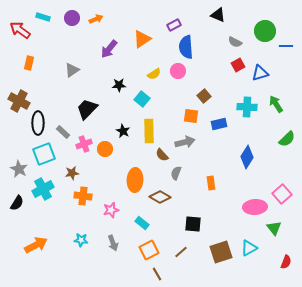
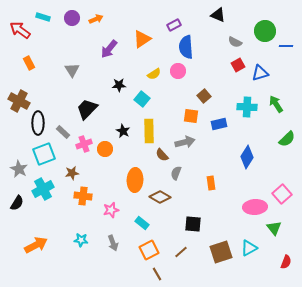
orange rectangle at (29, 63): rotated 40 degrees counterclockwise
gray triangle at (72, 70): rotated 28 degrees counterclockwise
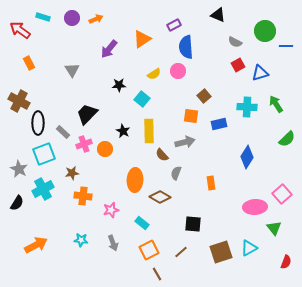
black trapezoid at (87, 109): moved 5 px down
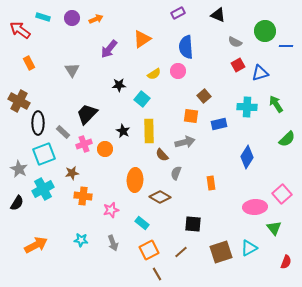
purple rectangle at (174, 25): moved 4 px right, 12 px up
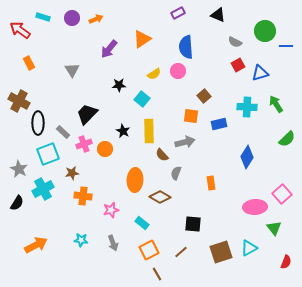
cyan square at (44, 154): moved 4 px right
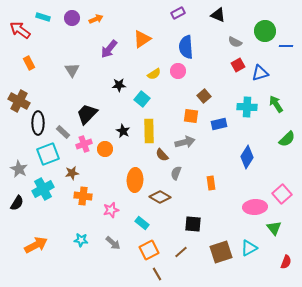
gray arrow at (113, 243): rotated 28 degrees counterclockwise
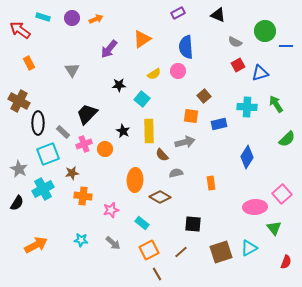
gray semicircle at (176, 173): rotated 56 degrees clockwise
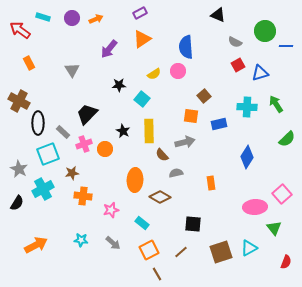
purple rectangle at (178, 13): moved 38 px left
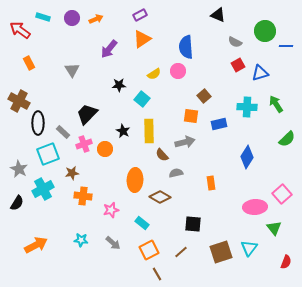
purple rectangle at (140, 13): moved 2 px down
cyan triangle at (249, 248): rotated 24 degrees counterclockwise
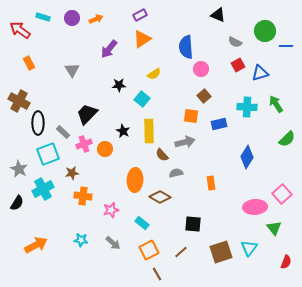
pink circle at (178, 71): moved 23 px right, 2 px up
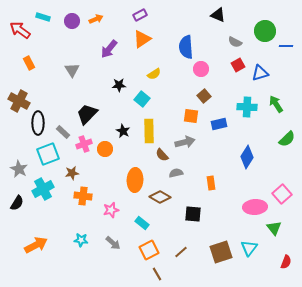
purple circle at (72, 18): moved 3 px down
black square at (193, 224): moved 10 px up
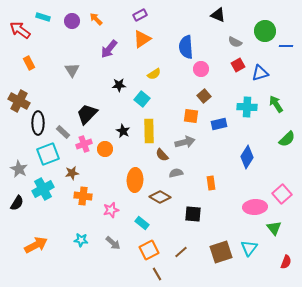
orange arrow at (96, 19): rotated 112 degrees counterclockwise
